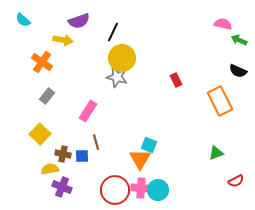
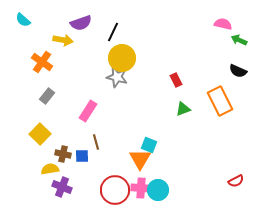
purple semicircle: moved 2 px right, 2 px down
green triangle: moved 33 px left, 44 px up
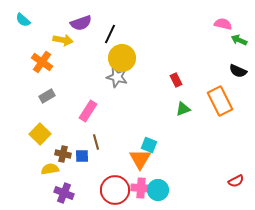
black line: moved 3 px left, 2 px down
gray rectangle: rotated 21 degrees clockwise
purple cross: moved 2 px right, 6 px down
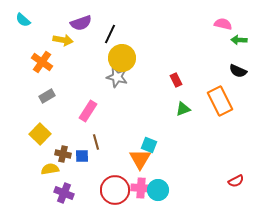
green arrow: rotated 21 degrees counterclockwise
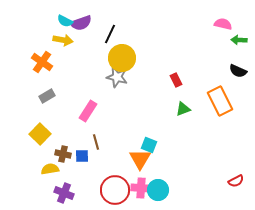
cyan semicircle: moved 42 px right, 1 px down; rotated 14 degrees counterclockwise
